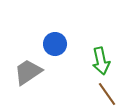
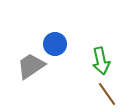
gray trapezoid: moved 3 px right, 6 px up
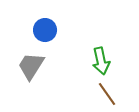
blue circle: moved 10 px left, 14 px up
gray trapezoid: rotated 24 degrees counterclockwise
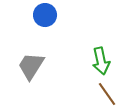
blue circle: moved 15 px up
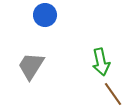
green arrow: moved 1 px down
brown line: moved 6 px right
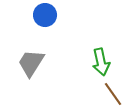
gray trapezoid: moved 3 px up
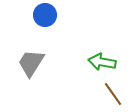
green arrow: moved 1 px right; rotated 112 degrees clockwise
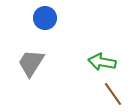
blue circle: moved 3 px down
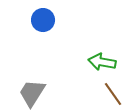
blue circle: moved 2 px left, 2 px down
gray trapezoid: moved 1 px right, 30 px down
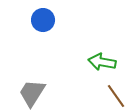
brown line: moved 3 px right, 2 px down
